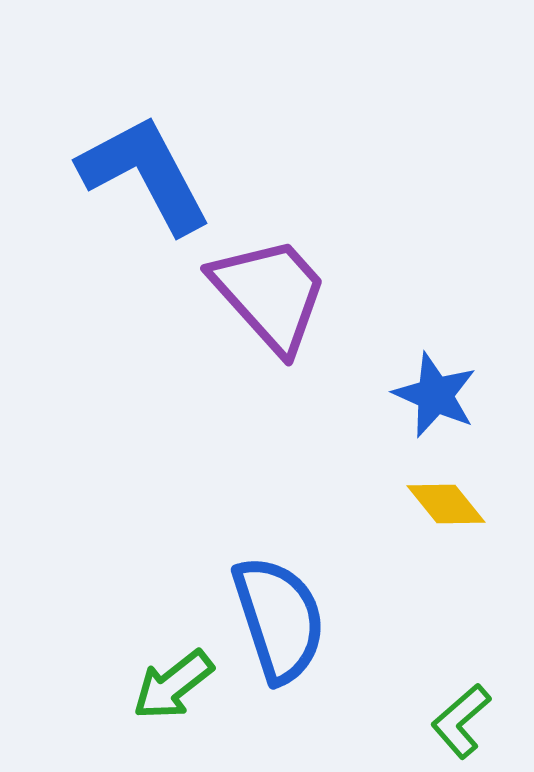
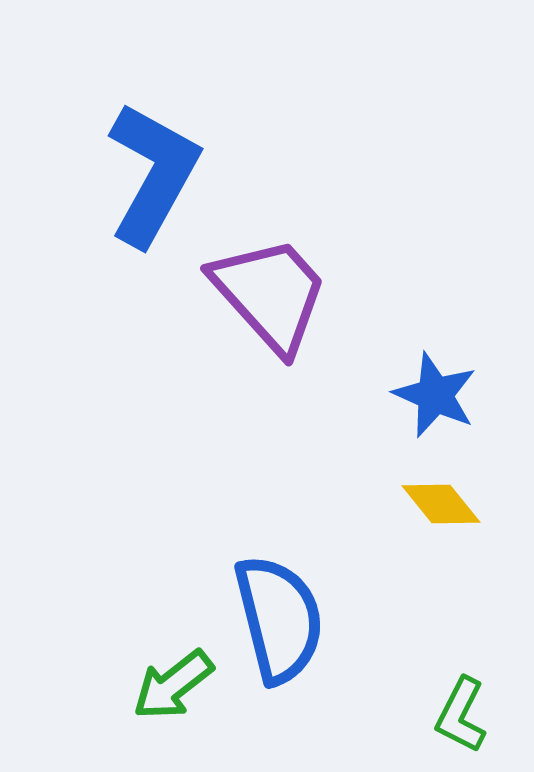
blue L-shape: moved 8 px right; rotated 57 degrees clockwise
yellow diamond: moved 5 px left
blue semicircle: rotated 4 degrees clockwise
green L-shape: moved 6 px up; rotated 22 degrees counterclockwise
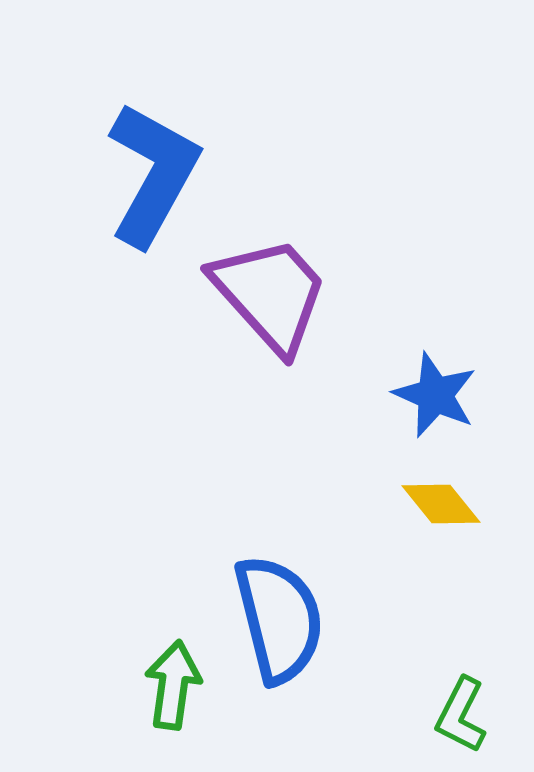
green arrow: rotated 136 degrees clockwise
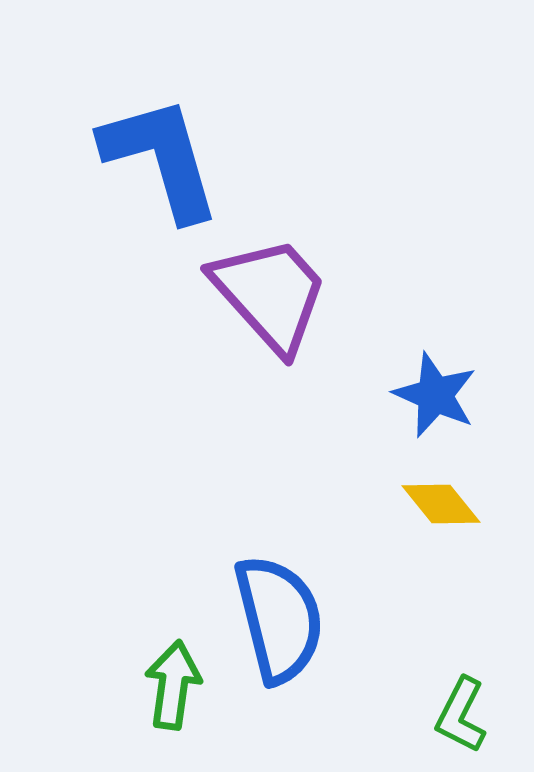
blue L-shape: moved 8 px right, 16 px up; rotated 45 degrees counterclockwise
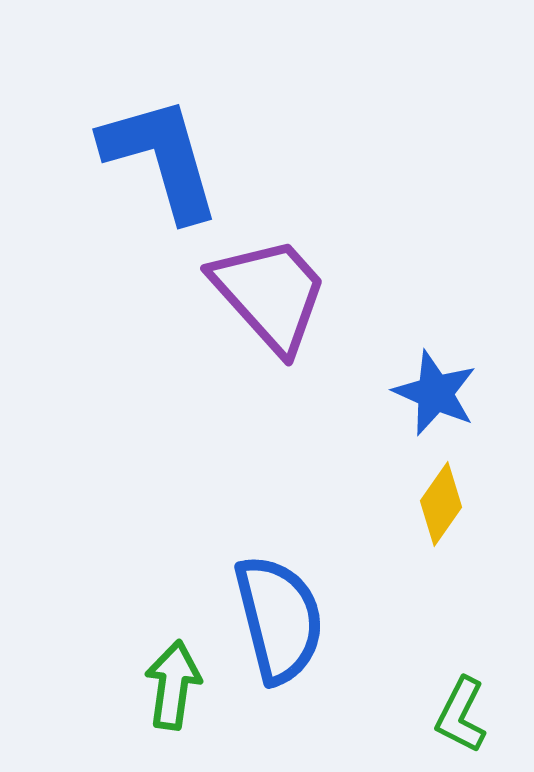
blue star: moved 2 px up
yellow diamond: rotated 74 degrees clockwise
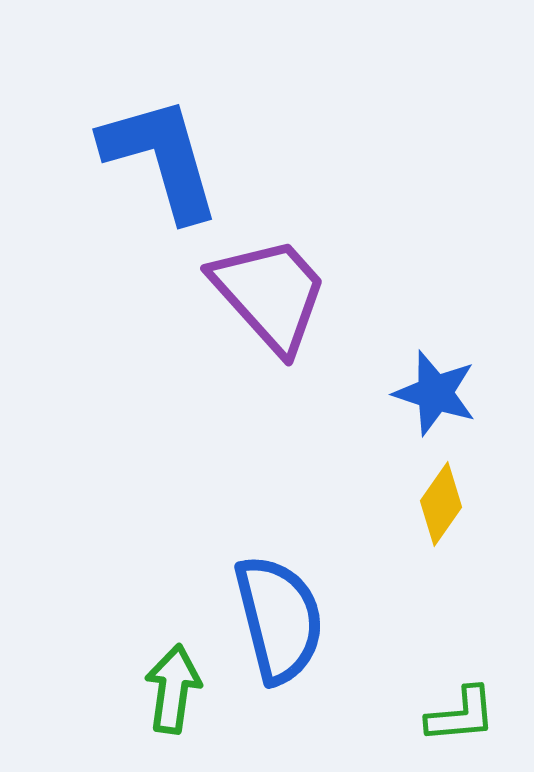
blue star: rotated 6 degrees counterclockwise
green arrow: moved 4 px down
green L-shape: rotated 122 degrees counterclockwise
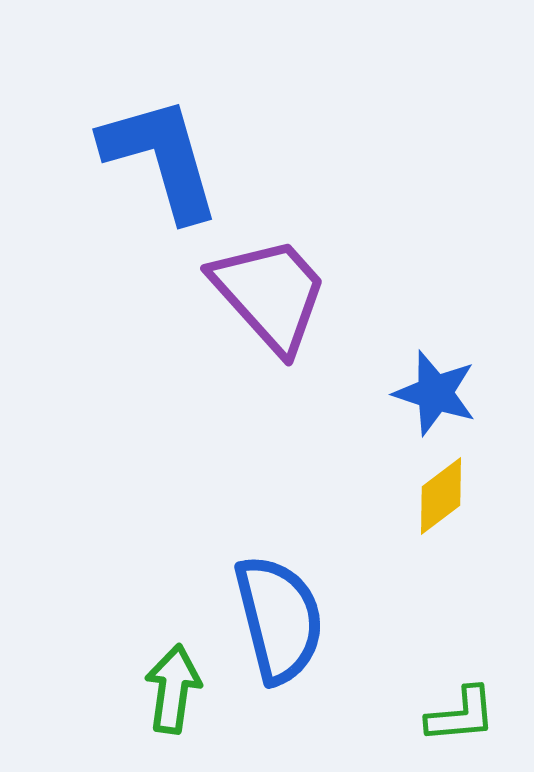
yellow diamond: moved 8 px up; rotated 18 degrees clockwise
